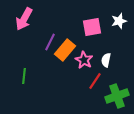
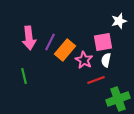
pink arrow: moved 5 px right, 19 px down; rotated 35 degrees counterclockwise
pink square: moved 11 px right, 15 px down
green line: rotated 21 degrees counterclockwise
red line: moved 1 px right, 1 px up; rotated 36 degrees clockwise
green cross: moved 1 px right, 3 px down
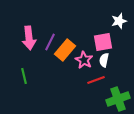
white semicircle: moved 2 px left
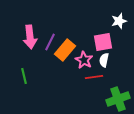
pink arrow: moved 1 px right, 1 px up
red line: moved 2 px left, 3 px up; rotated 12 degrees clockwise
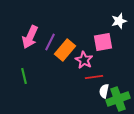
pink arrow: rotated 30 degrees clockwise
white semicircle: moved 31 px down
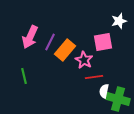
green cross: rotated 35 degrees clockwise
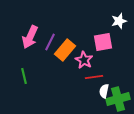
green cross: rotated 30 degrees counterclockwise
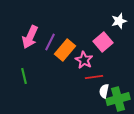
pink square: rotated 30 degrees counterclockwise
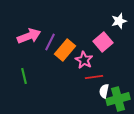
pink arrow: moved 1 px left, 1 px up; rotated 135 degrees counterclockwise
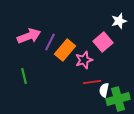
pink star: rotated 24 degrees clockwise
red line: moved 2 px left, 5 px down
white semicircle: moved 1 px up
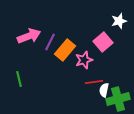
green line: moved 5 px left, 3 px down
red line: moved 2 px right
